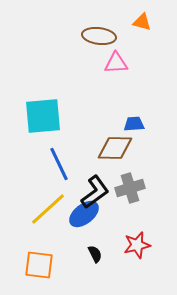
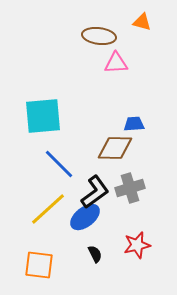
blue line: rotated 20 degrees counterclockwise
blue ellipse: moved 1 px right, 3 px down
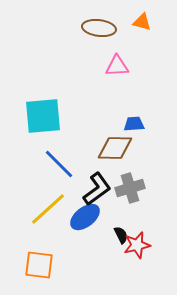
brown ellipse: moved 8 px up
pink triangle: moved 1 px right, 3 px down
black L-shape: moved 2 px right, 3 px up
black semicircle: moved 26 px right, 19 px up
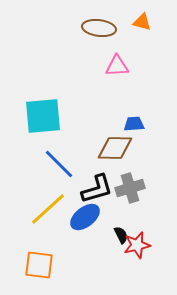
black L-shape: rotated 20 degrees clockwise
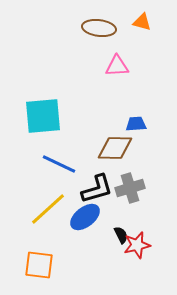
blue trapezoid: moved 2 px right
blue line: rotated 20 degrees counterclockwise
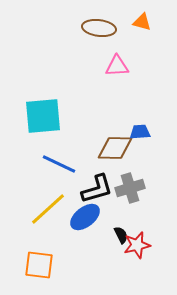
blue trapezoid: moved 4 px right, 8 px down
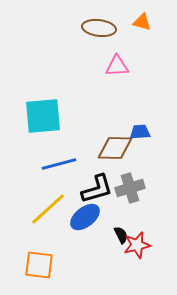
blue line: rotated 40 degrees counterclockwise
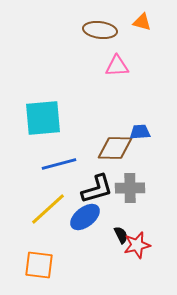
brown ellipse: moved 1 px right, 2 px down
cyan square: moved 2 px down
gray cross: rotated 16 degrees clockwise
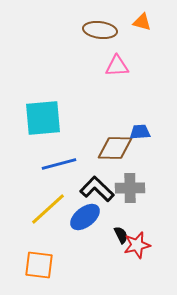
black L-shape: rotated 120 degrees counterclockwise
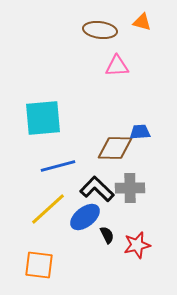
blue line: moved 1 px left, 2 px down
black semicircle: moved 14 px left
